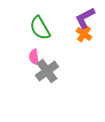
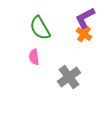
gray cross: moved 22 px right, 6 px down
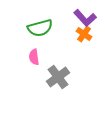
purple L-shape: rotated 105 degrees counterclockwise
green semicircle: rotated 75 degrees counterclockwise
gray cross: moved 11 px left
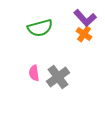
pink semicircle: moved 16 px down
